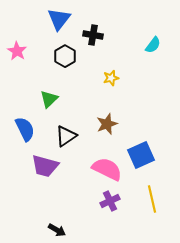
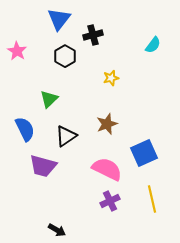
black cross: rotated 24 degrees counterclockwise
blue square: moved 3 px right, 2 px up
purple trapezoid: moved 2 px left
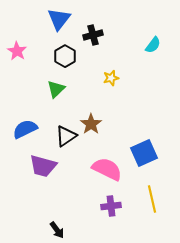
green triangle: moved 7 px right, 10 px up
brown star: moved 16 px left; rotated 15 degrees counterclockwise
blue semicircle: rotated 90 degrees counterclockwise
purple cross: moved 1 px right, 5 px down; rotated 18 degrees clockwise
black arrow: rotated 24 degrees clockwise
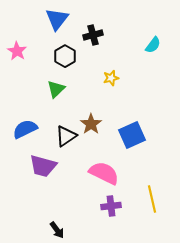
blue triangle: moved 2 px left
blue square: moved 12 px left, 18 px up
pink semicircle: moved 3 px left, 4 px down
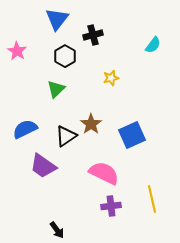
purple trapezoid: rotated 20 degrees clockwise
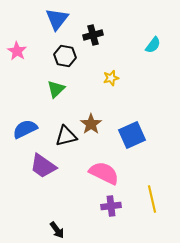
black hexagon: rotated 20 degrees counterclockwise
black triangle: rotated 20 degrees clockwise
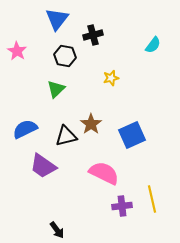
purple cross: moved 11 px right
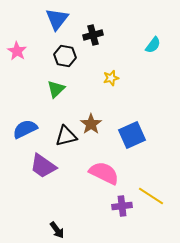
yellow line: moved 1 px left, 3 px up; rotated 44 degrees counterclockwise
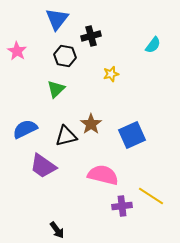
black cross: moved 2 px left, 1 px down
yellow star: moved 4 px up
pink semicircle: moved 1 px left, 2 px down; rotated 12 degrees counterclockwise
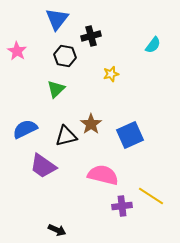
blue square: moved 2 px left
black arrow: rotated 30 degrees counterclockwise
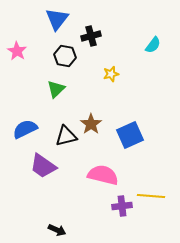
yellow line: rotated 28 degrees counterclockwise
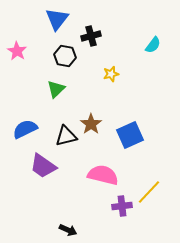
yellow line: moved 2 px left, 4 px up; rotated 52 degrees counterclockwise
black arrow: moved 11 px right
